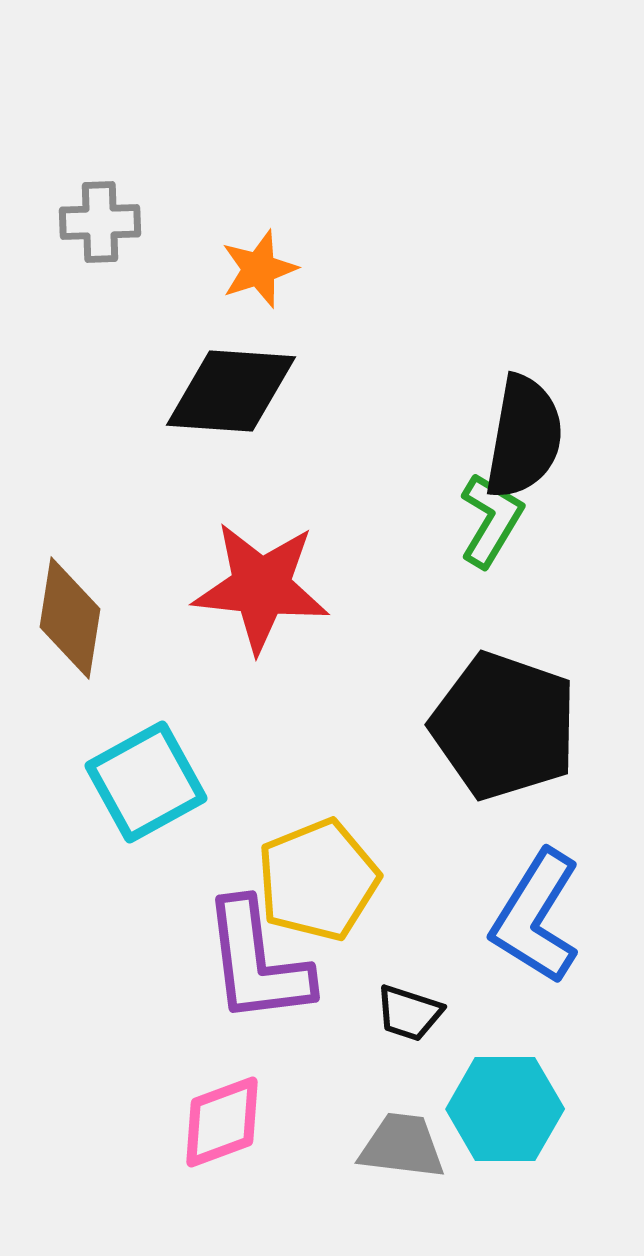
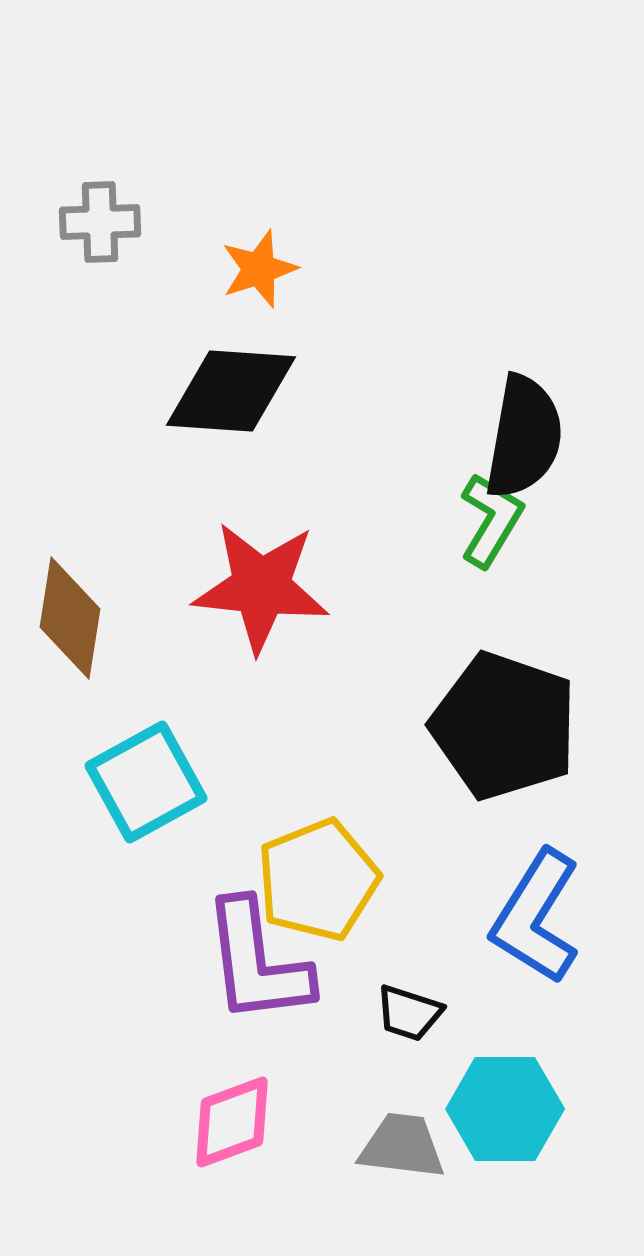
pink diamond: moved 10 px right
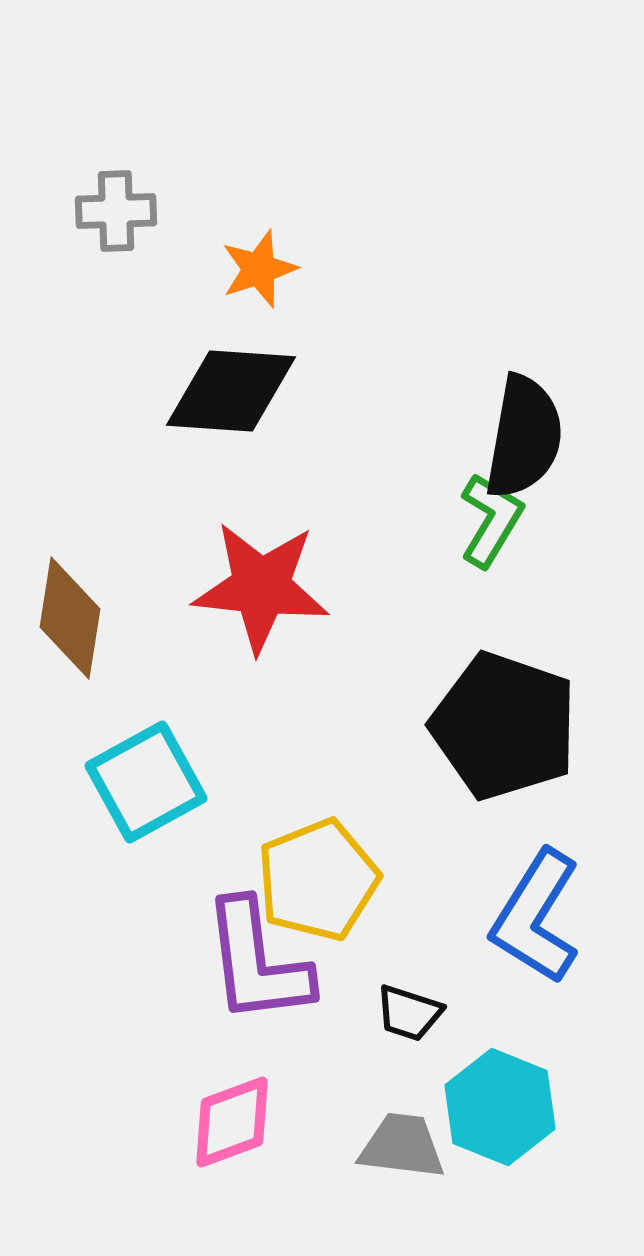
gray cross: moved 16 px right, 11 px up
cyan hexagon: moved 5 px left, 2 px up; rotated 22 degrees clockwise
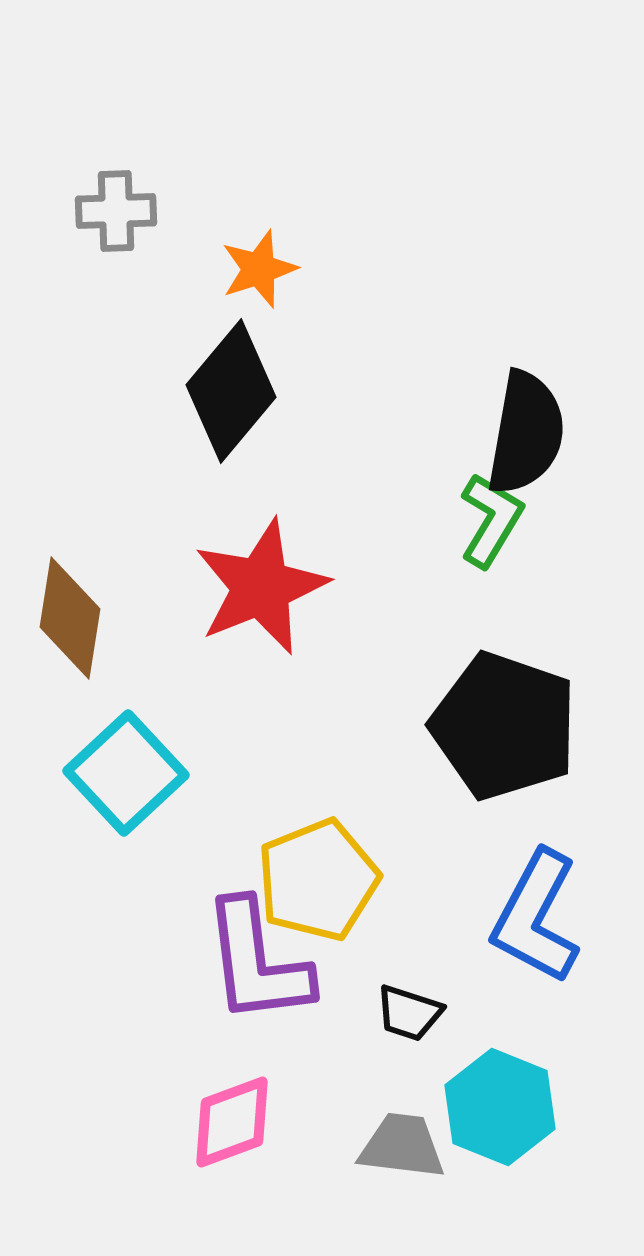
black diamond: rotated 54 degrees counterclockwise
black semicircle: moved 2 px right, 4 px up
red star: rotated 28 degrees counterclockwise
cyan square: moved 20 px left, 9 px up; rotated 14 degrees counterclockwise
blue L-shape: rotated 4 degrees counterclockwise
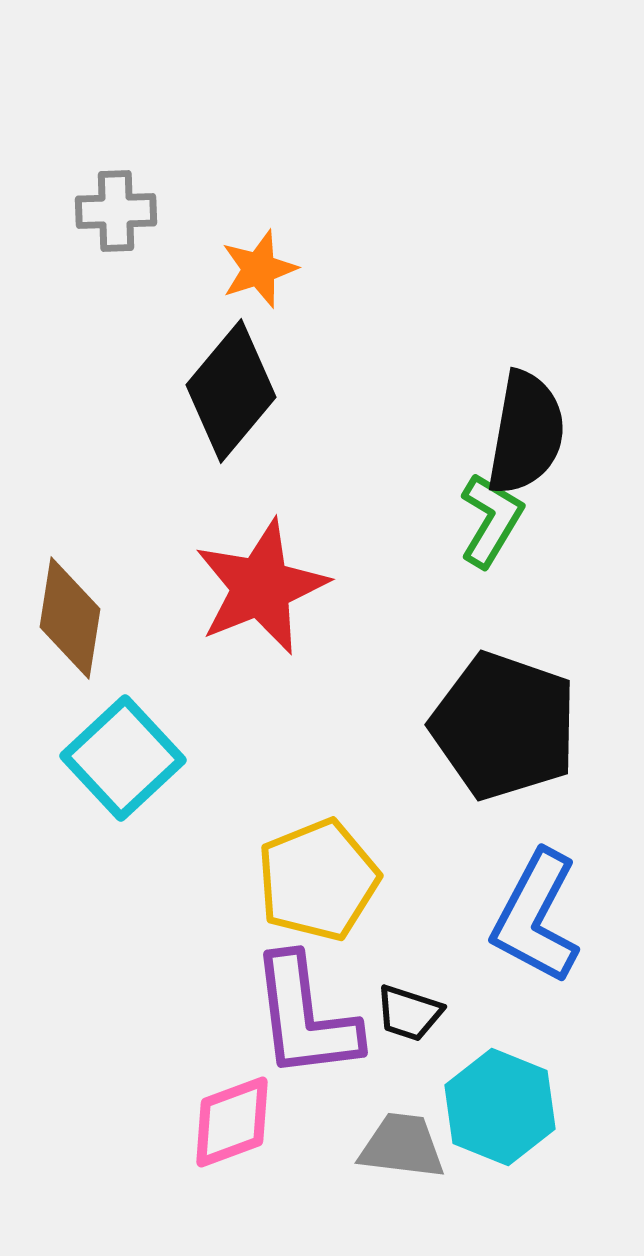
cyan square: moved 3 px left, 15 px up
purple L-shape: moved 48 px right, 55 px down
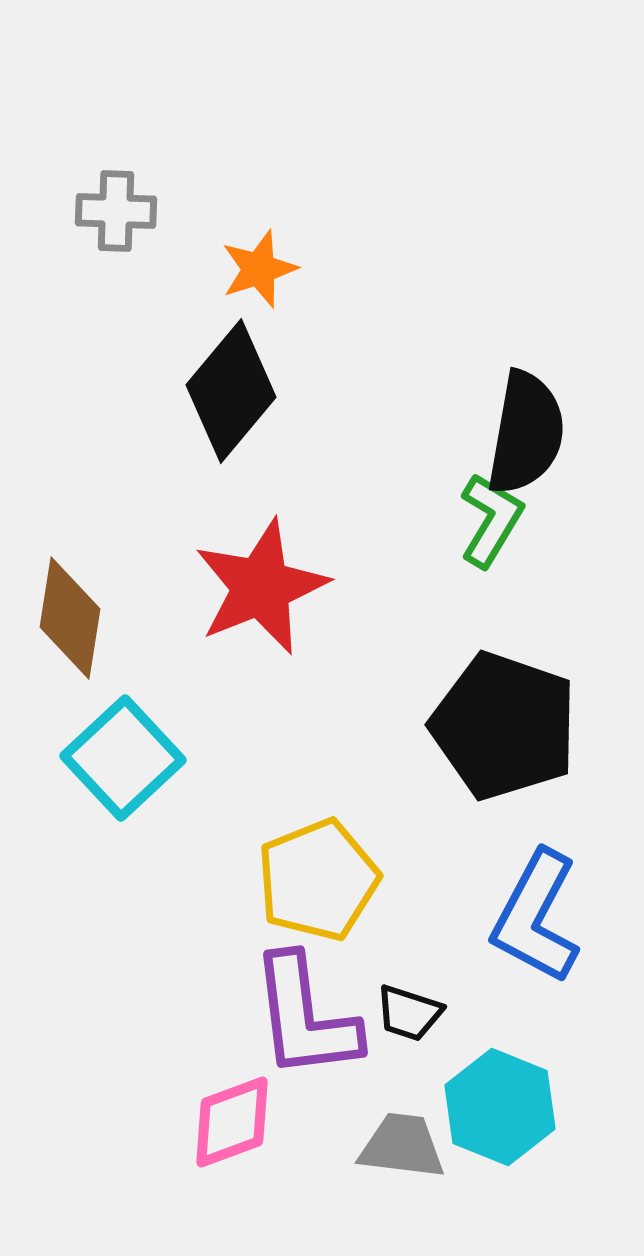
gray cross: rotated 4 degrees clockwise
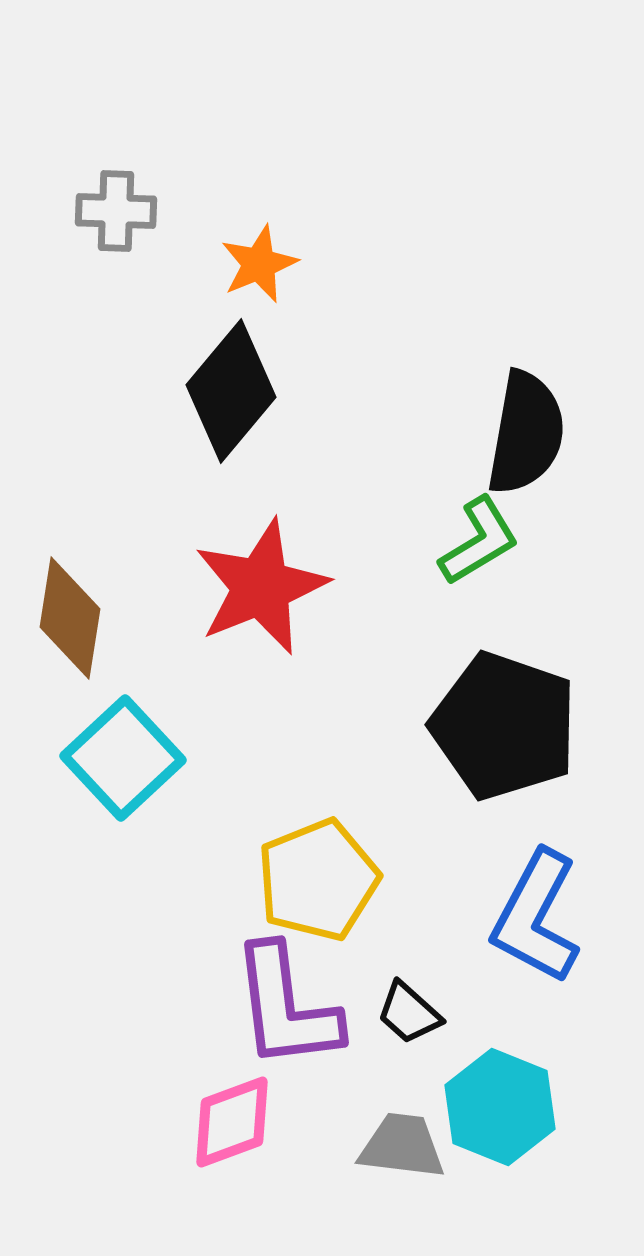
orange star: moved 5 px up; rotated 4 degrees counterclockwise
green L-shape: moved 12 px left, 21 px down; rotated 28 degrees clockwise
black trapezoid: rotated 24 degrees clockwise
purple L-shape: moved 19 px left, 10 px up
